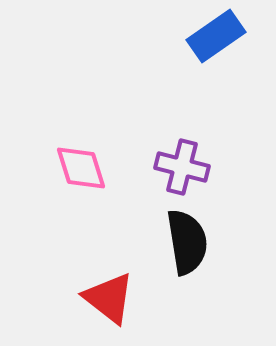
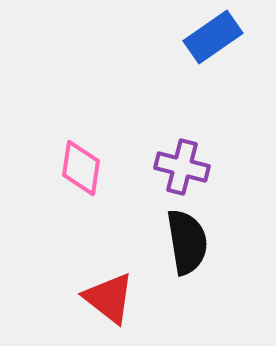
blue rectangle: moved 3 px left, 1 px down
pink diamond: rotated 26 degrees clockwise
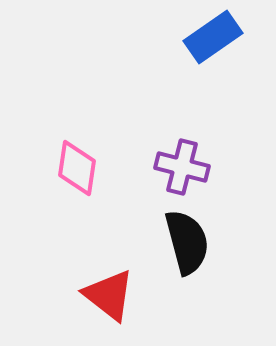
pink diamond: moved 4 px left
black semicircle: rotated 6 degrees counterclockwise
red triangle: moved 3 px up
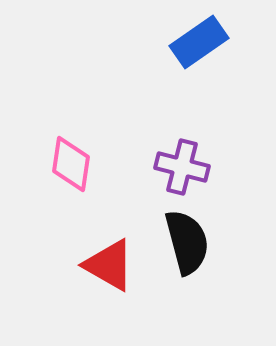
blue rectangle: moved 14 px left, 5 px down
pink diamond: moved 6 px left, 4 px up
red triangle: moved 30 px up; rotated 8 degrees counterclockwise
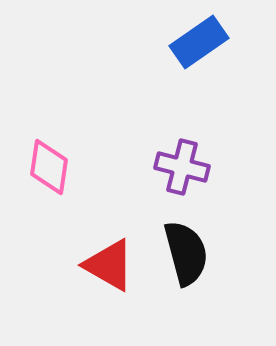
pink diamond: moved 22 px left, 3 px down
black semicircle: moved 1 px left, 11 px down
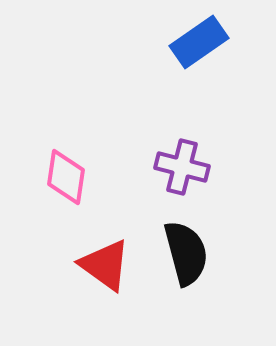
pink diamond: moved 17 px right, 10 px down
red triangle: moved 4 px left; rotated 6 degrees clockwise
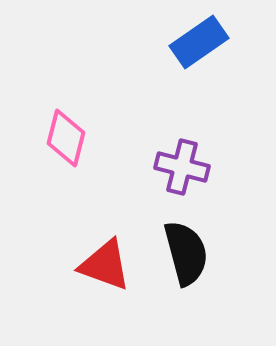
pink diamond: moved 39 px up; rotated 6 degrees clockwise
red triangle: rotated 16 degrees counterclockwise
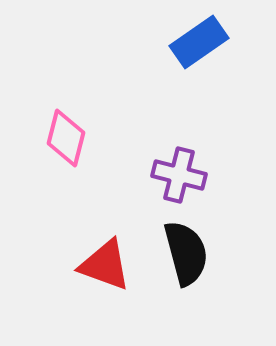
purple cross: moved 3 px left, 8 px down
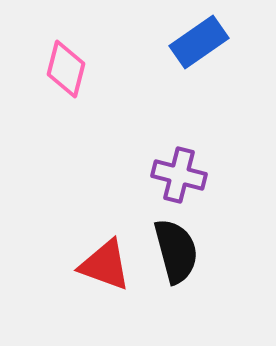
pink diamond: moved 69 px up
black semicircle: moved 10 px left, 2 px up
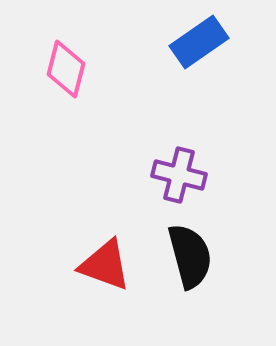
black semicircle: moved 14 px right, 5 px down
